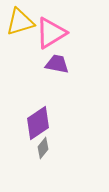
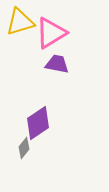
gray diamond: moved 19 px left
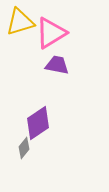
purple trapezoid: moved 1 px down
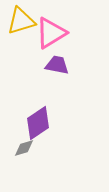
yellow triangle: moved 1 px right, 1 px up
gray diamond: rotated 35 degrees clockwise
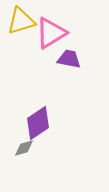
purple trapezoid: moved 12 px right, 6 px up
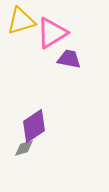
pink triangle: moved 1 px right
purple diamond: moved 4 px left, 3 px down
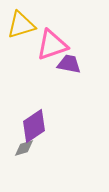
yellow triangle: moved 4 px down
pink triangle: moved 12 px down; rotated 12 degrees clockwise
purple trapezoid: moved 5 px down
